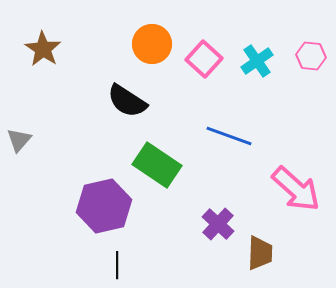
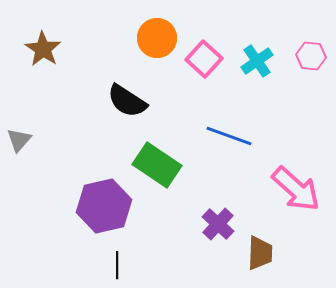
orange circle: moved 5 px right, 6 px up
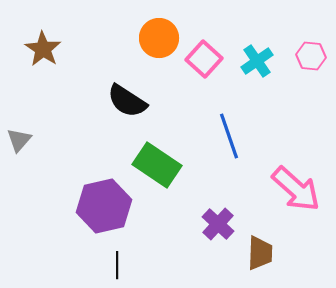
orange circle: moved 2 px right
blue line: rotated 51 degrees clockwise
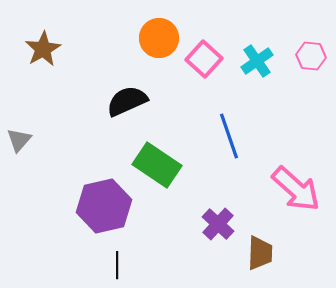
brown star: rotated 9 degrees clockwise
black semicircle: rotated 123 degrees clockwise
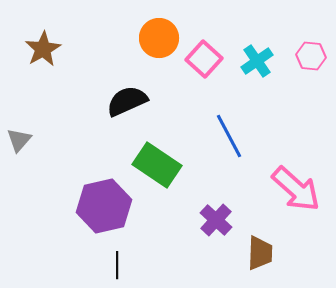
blue line: rotated 9 degrees counterclockwise
purple cross: moved 2 px left, 4 px up
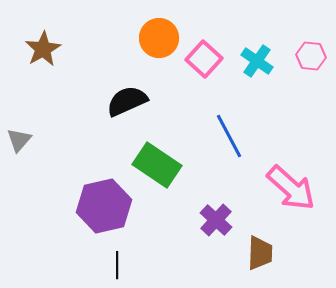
cyan cross: rotated 20 degrees counterclockwise
pink arrow: moved 5 px left, 1 px up
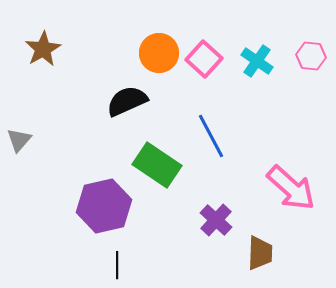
orange circle: moved 15 px down
blue line: moved 18 px left
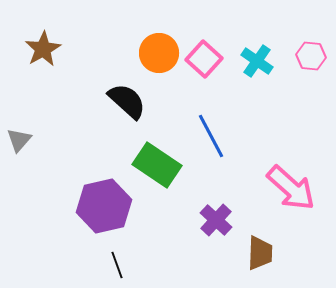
black semicircle: rotated 66 degrees clockwise
black line: rotated 20 degrees counterclockwise
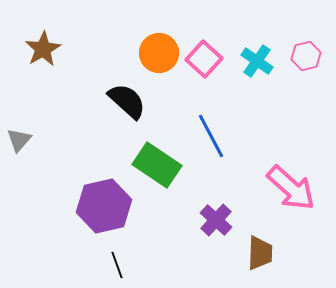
pink hexagon: moved 5 px left; rotated 20 degrees counterclockwise
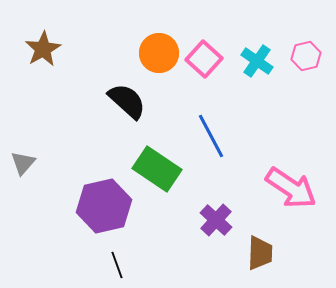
gray triangle: moved 4 px right, 23 px down
green rectangle: moved 4 px down
pink arrow: rotated 8 degrees counterclockwise
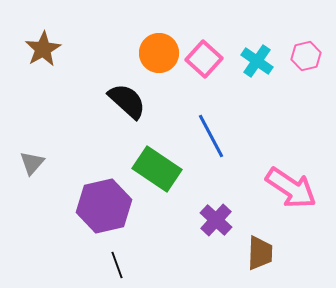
gray triangle: moved 9 px right
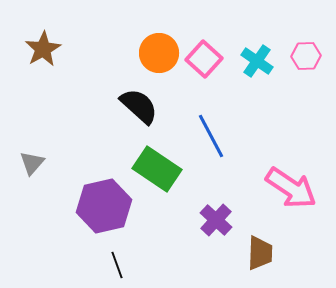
pink hexagon: rotated 12 degrees clockwise
black semicircle: moved 12 px right, 5 px down
